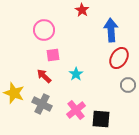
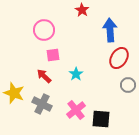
blue arrow: moved 1 px left
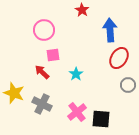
red arrow: moved 2 px left, 4 px up
pink cross: moved 1 px right, 2 px down
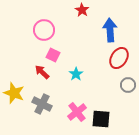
pink square: rotated 32 degrees clockwise
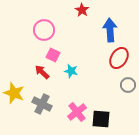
cyan star: moved 5 px left, 3 px up; rotated 24 degrees counterclockwise
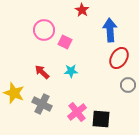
pink square: moved 12 px right, 13 px up
cyan star: rotated 16 degrees counterclockwise
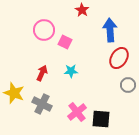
red arrow: moved 1 px down; rotated 70 degrees clockwise
